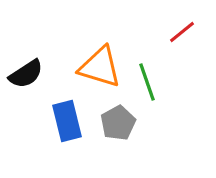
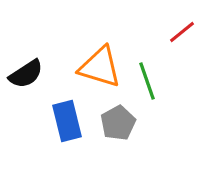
green line: moved 1 px up
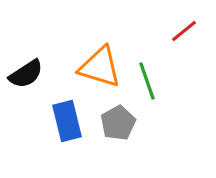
red line: moved 2 px right, 1 px up
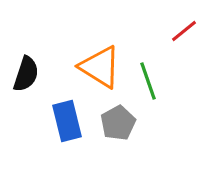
orange triangle: rotated 15 degrees clockwise
black semicircle: rotated 39 degrees counterclockwise
green line: moved 1 px right
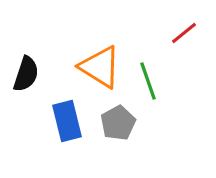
red line: moved 2 px down
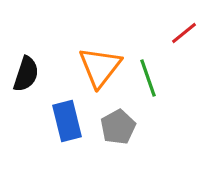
orange triangle: rotated 36 degrees clockwise
green line: moved 3 px up
gray pentagon: moved 4 px down
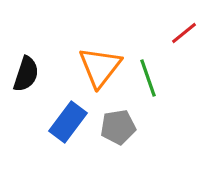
blue rectangle: moved 1 px right, 1 px down; rotated 51 degrees clockwise
gray pentagon: rotated 20 degrees clockwise
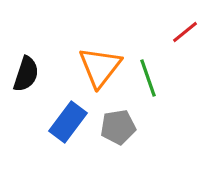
red line: moved 1 px right, 1 px up
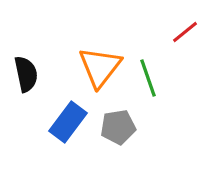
black semicircle: rotated 30 degrees counterclockwise
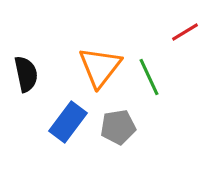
red line: rotated 8 degrees clockwise
green line: moved 1 px right, 1 px up; rotated 6 degrees counterclockwise
